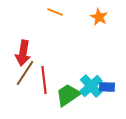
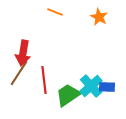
brown line: moved 6 px left
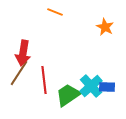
orange star: moved 6 px right, 10 px down
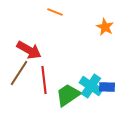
red arrow: moved 6 px right, 3 px up; rotated 70 degrees counterclockwise
cyan cross: rotated 15 degrees counterclockwise
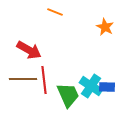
brown line: moved 4 px right, 6 px down; rotated 56 degrees clockwise
green trapezoid: rotated 100 degrees clockwise
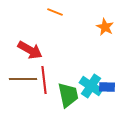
red arrow: moved 1 px right
green trapezoid: rotated 12 degrees clockwise
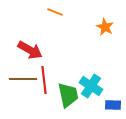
blue rectangle: moved 6 px right, 18 px down
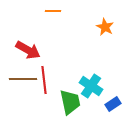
orange line: moved 2 px left, 1 px up; rotated 21 degrees counterclockwise
red arrow: moved 2 px left
green trapezoid: moved 2 px right, 7 px down
blue rectangle: moved 1 px up; rotated 35 degrees counterclockwise
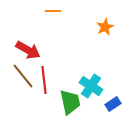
orange star: rotated 18 degrees clockwise
brown line: moved 3 px up; rotated 52 degrees clockwise
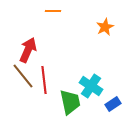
red arrow: rotated 95 degrees counterclockwise
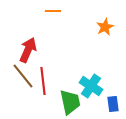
red line: moved 1 px left, 1 px down
blue rectangle: rotated 63 degrees counterclockwise
